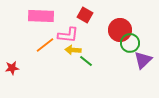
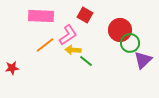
pink L-shape: rotated 40 degrees counterclockwise
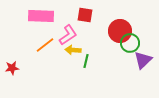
red square: rotated 21 degrees counterclockwise
red circle: moved 1 px down
green line: rotated 64 degrees clockwise
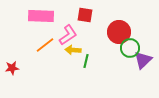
red circle: moved 1 px left, 1 px down
green circle: moved 5 px down
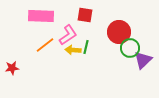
green line: moved 14 px up
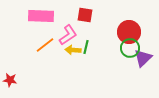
red circle: moved 10 px right
purple triangle: moved 2 px up
red star: moved 2 px left, 12 px down; rotated 16 degrees clockwise
